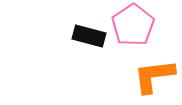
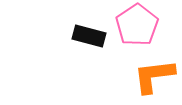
pink pentagon: moved 4 px right
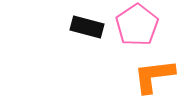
black rectangle: moved 2 px left, 9 px up
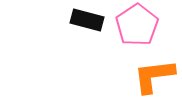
black rectangle: moved 7 px up
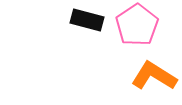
orange L-shape: rotated 39 degrees clockwise
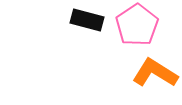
orange L-shape: moved 1 px right, 3 px up
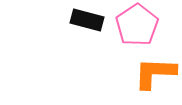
orange L-shape: rotated 30 degrees counterclockwise
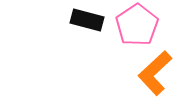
orange L-shape: rotated 45 degrees counterclockwise
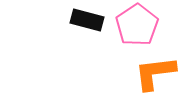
orange L-shape: rotated 36 degrees clockwise
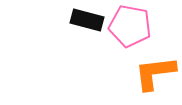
pink pentagon: moved 7 px left, 1 px down; rotated 27 degrees counterclockwise
